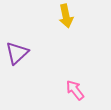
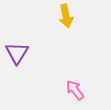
purple triangle: rotated 15 degrees counterclockwise
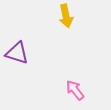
purple triangle: rotated 45 degrees counterclockwise
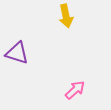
pink arrow: rotated 85 degrees clockwise
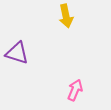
pink arrow: rotated 25 degrees counterclockwise
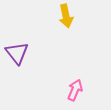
purple triangle: rotated 35 degrees clockwise
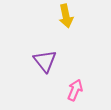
purple triangle: moved 28 px right, 8 px down
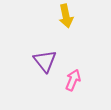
pink arrow: moved 2 px left, 10 px up
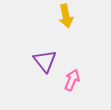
pink arrow: moved 1 px left
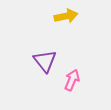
yellow arrow: rotated 90 degrees counterclockwise
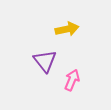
yellow arrow: moved 1 px right, 13 px down
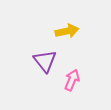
yellow arrow: moved 2 px down
